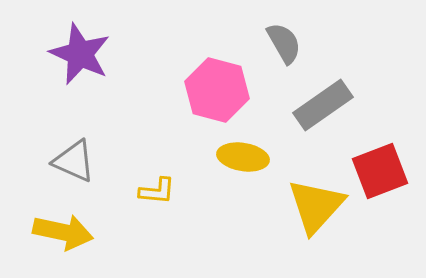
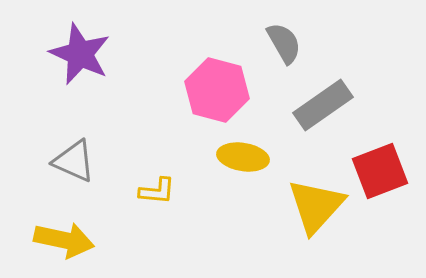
yellow arrow: moved 1 px right, 8 px down
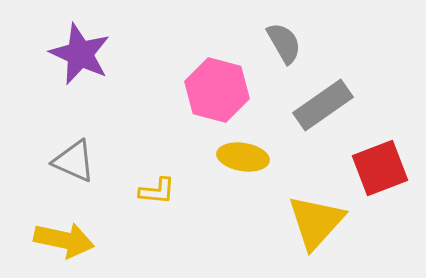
red square: moved 3 px up
yellow triangle: moved 16 px down
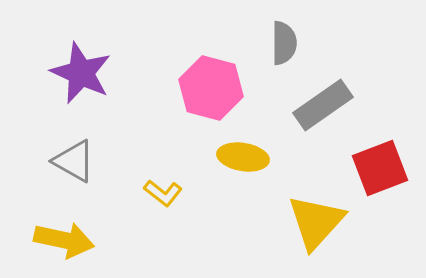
gray semicircle: rotated 30 degrees clockwise
purple star: moved 1 px right, 19 px down
pink hexagon: moved 6 px left, 2 px up
gray triangle: rotated 6 degrees clockwise
yellow L-shape: moved 6 px right, 2 px down; rotated 33 degrees clockwise
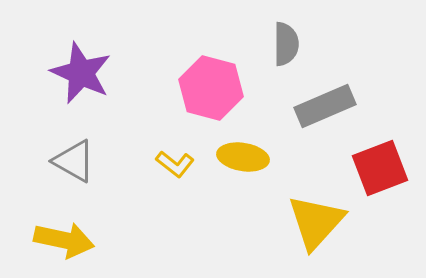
gray semicircle: moved 2 px right, 1 px down
gray rectangle: moved 2 px right, 1 px down; rotated 12 degrees clockwise
yellow L-shape: moved 12 px right, 29 px up
